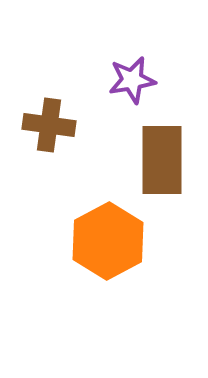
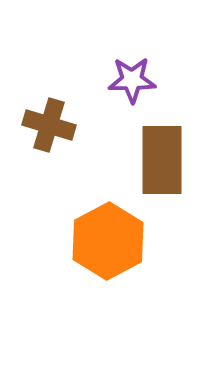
purple star: rotated 9 degrees clockwise
brown cross: rotated 9 degrees clockwise
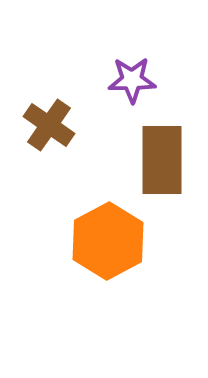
brown cross: rotated 18 degrees clockwise
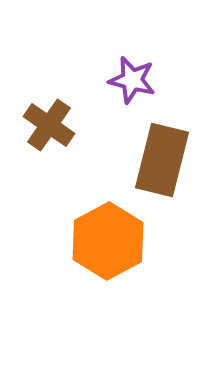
purple star: rotated 15 degrees clockwise
brown rectangle: rotated 14 degrees clockwise
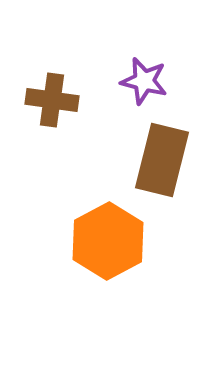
purple star: moved 12 px right, 1 px down
brown cross: moved 3 px right, 25 px up; rotated 27 degrees counterclockwise
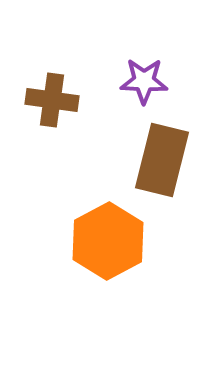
purple star: rotated 12 degrees counterclockwise
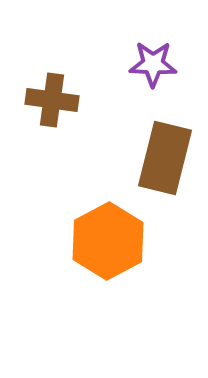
purple star: moved 9 px right, 17 px up
brown rectangle: moved 3 px right, 2 px up
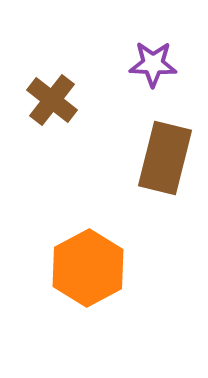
brown cross: rotated 30 degrees clockwise
orange hexagon: moved 20 px left, 27 px down
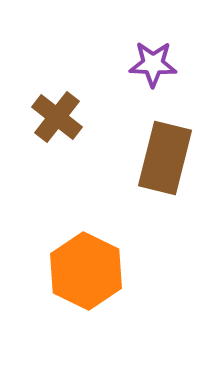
brown cross: moved 5 px right, 17 px down
orange hexagon: moved 2 px left, 3 px down; rotated 6 degrees counterclockwise
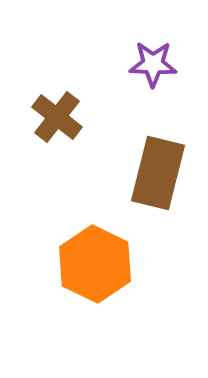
brown rectangle: moved 7 px left, 15 px down
orange hexagon: moved 9 px right, 7 px up
